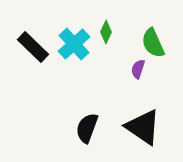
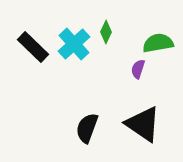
green semicircle: moved 5 px right; rotated 104 degrees clockwise
black triangle: moved 3 px up
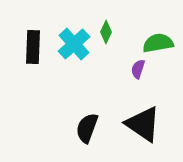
black rectangle: rotated 48 degrees clockwise
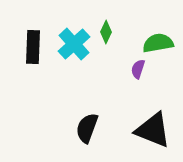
black triangle: moved 10 px right, 6 px down; rotated 12 degrees counterclockwise
